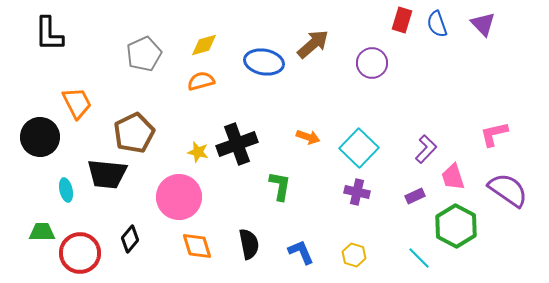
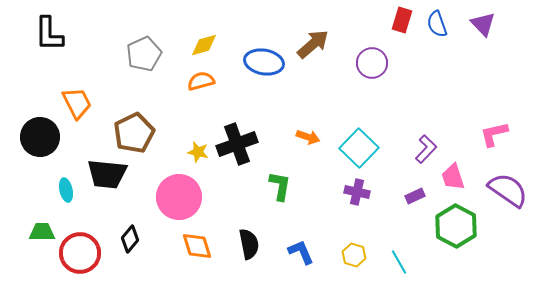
cyan line: moved 20 px left, 4 px down; rotated 15 degrees clockwise
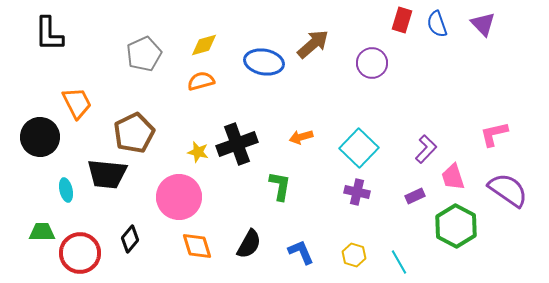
orange arrow: moved 7 px left; rotated 145 degrees clockwise
black semicircle: rotated 40 degrees clockwise
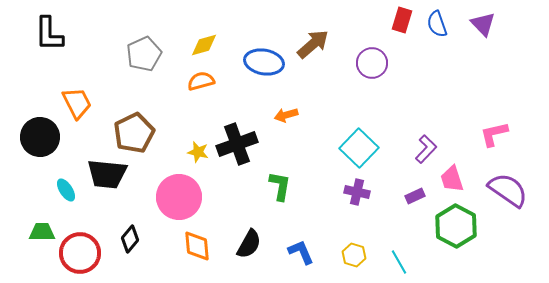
orange arrow: moved 15 px left, 22 px up
pink trapezoid: moved 1 px left, 2 px down
cyan ellipse: rotated 20 degrees counterclockwise
orange diamond: rotated 12 degrees clockwise
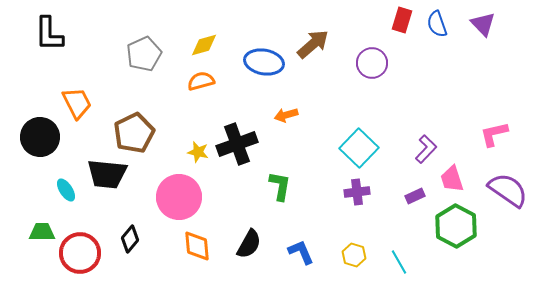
purple cross: rotated 20 degrees counterclockwise
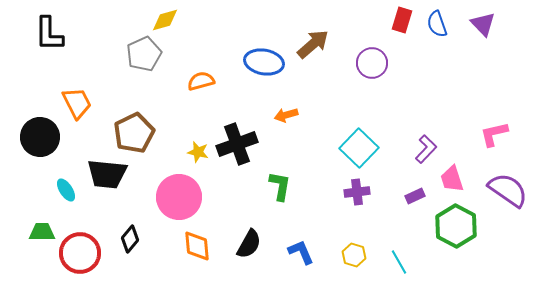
yellow diamond: moved 39 px left, 25 px up
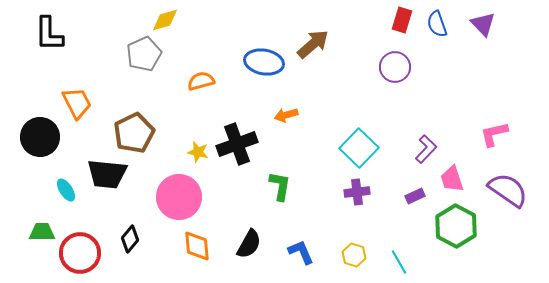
purple circle: moved 23 px right, 4 px down
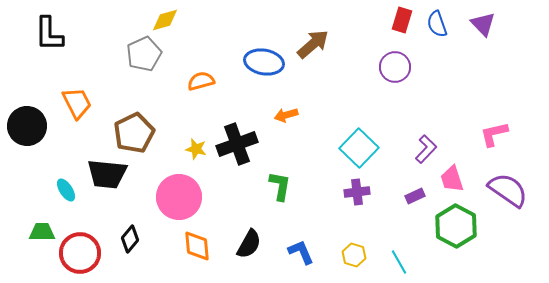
black circle: moved 13 px left, 11 px up
yellow star: moved 2 px left, 3 px up
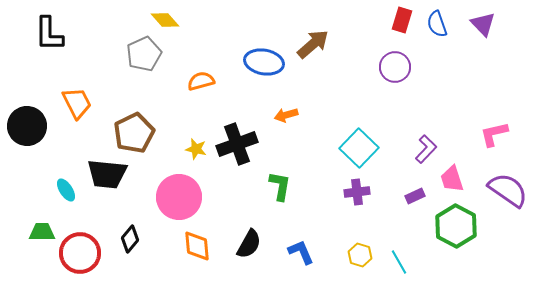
yellow diamond: rotated 64 degrees clockwise
yellow hexagon: moved 6 px right
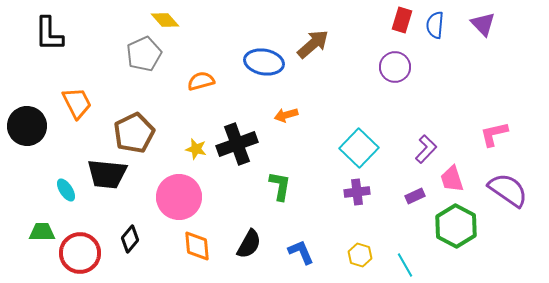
blue semicircle: moved 2 px left, 1 px down; rotated 24 degrees clockwise
cyan line: moved 6 px right, 3 px down
